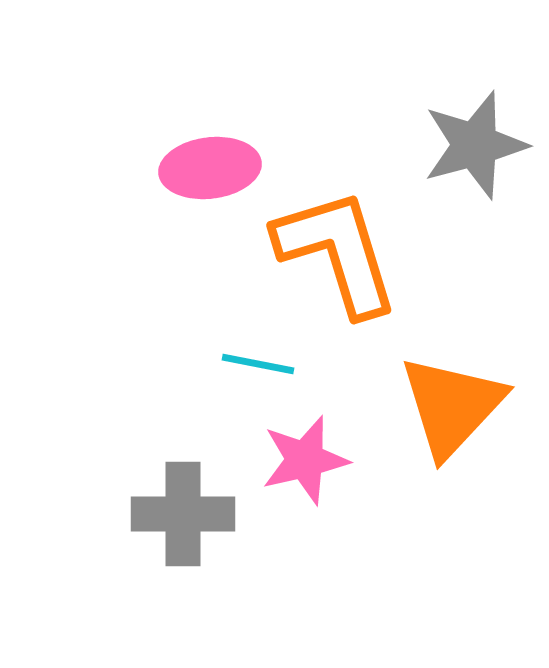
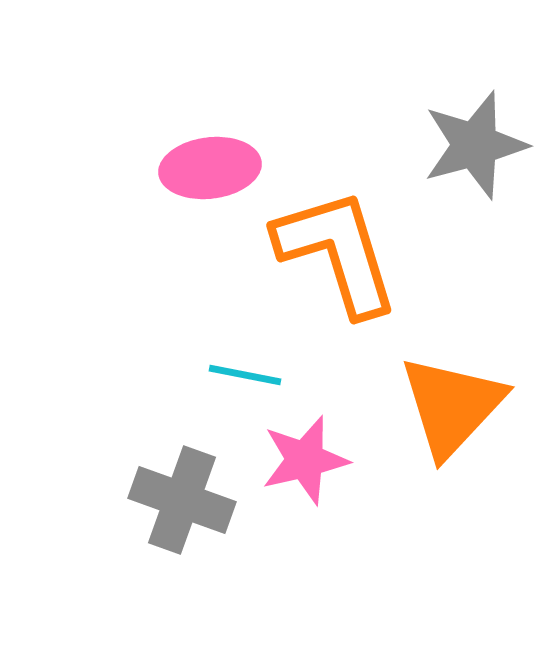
cyan line: moved 13 px left, 11 px down
gray cross: moved 1 px left, 14 px up; rotated 20 degrees clockwise
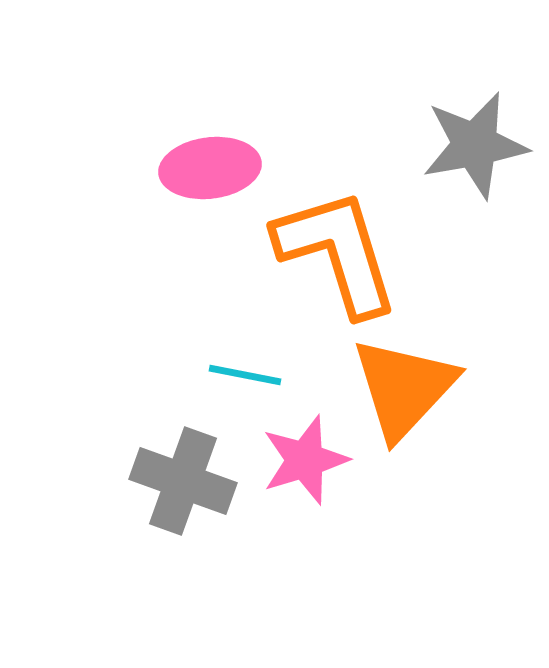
gray star: rotated 5 degrees clockwise
orange triangle: moved 48 px left, 18 px up
pink star: rotated 4 degrees counterclockwise
gray cross: moved 1 px right, 19 px up
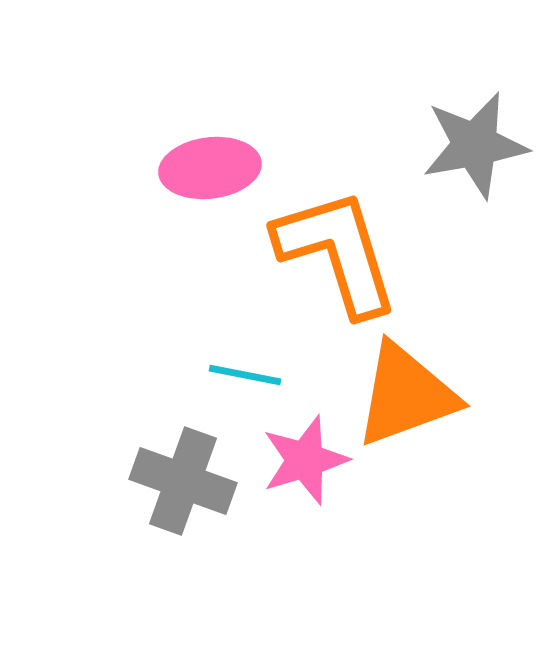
orange triangle: moved 2 px right, 7 px down; rotated 27 degrees clockwise
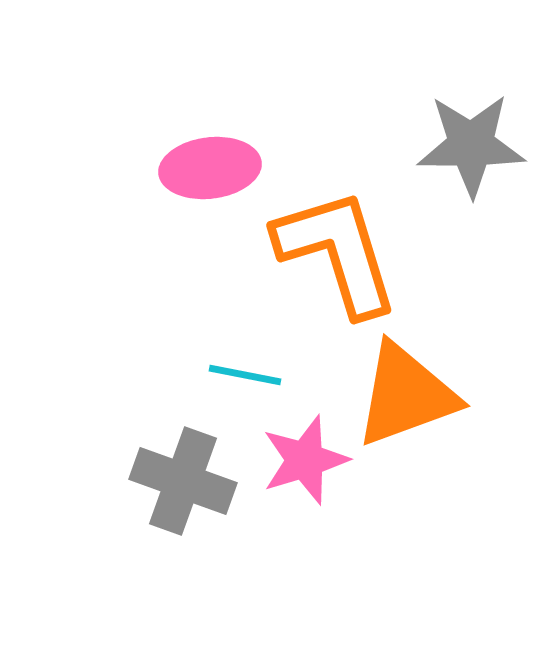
gray star: moved 4 px left; rotated 10 degrees clockwise
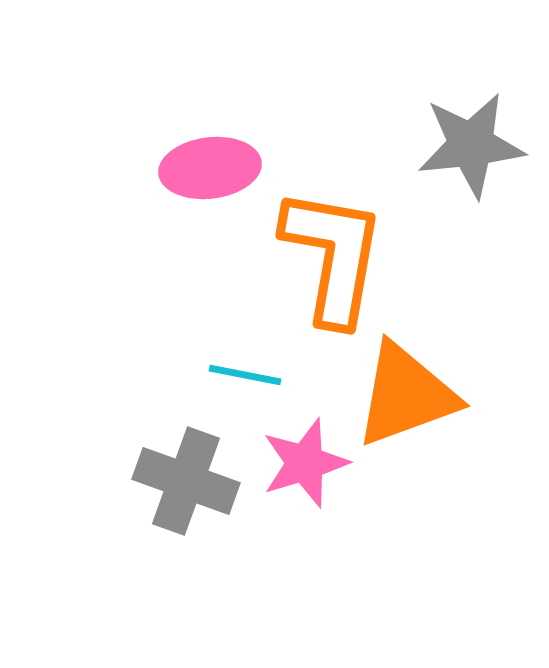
gray star: rotated 6 degrees counterclockwise
orange L-shape: moved 4 px left, 4 px down; rotated 27 degrees clockwise
pink star: moved 3 px down
gray cross: moved 3 px right
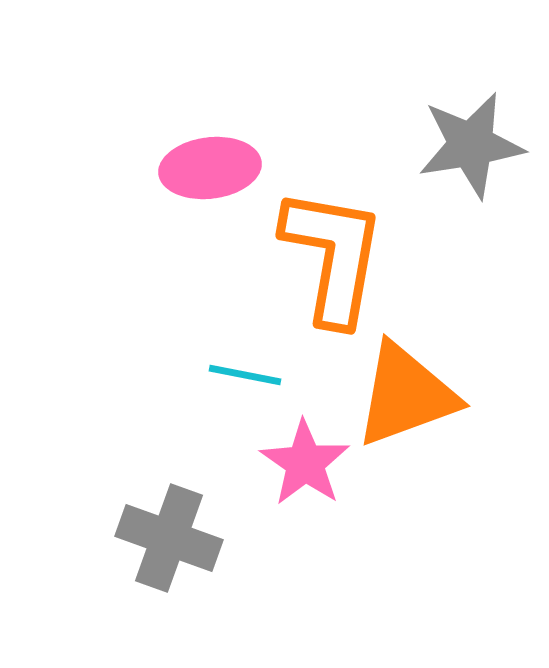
gray star: rotated 3 degrees counterclockwise
pink star: rotated 20 degrees counterclockwise
gray cross: moved 17 px left, 57 px down
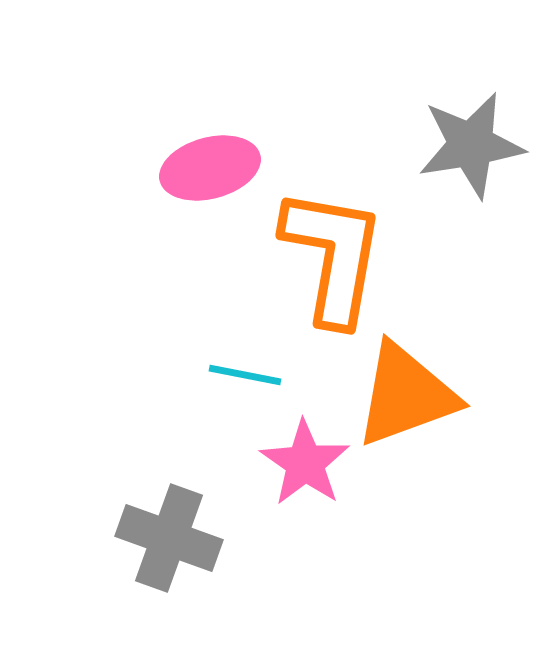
pink ellipse: rotated 8 degrees counterclockwise
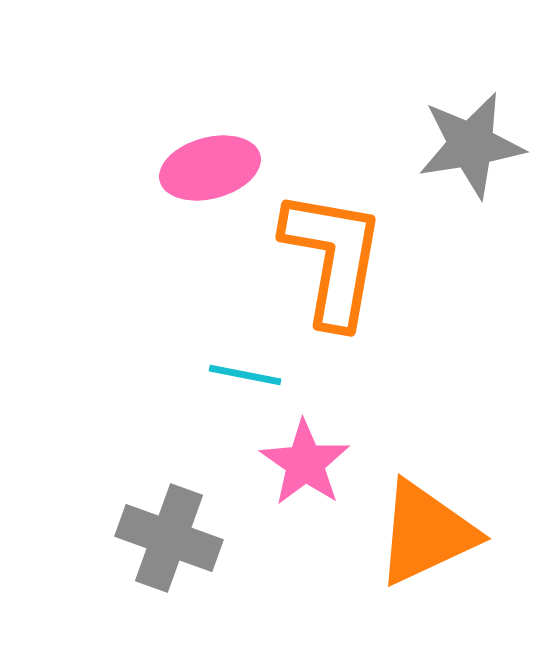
orange L-shape: moved 2 px down
orange triangle: moved 20 px right, 138 px down; rotated 5 degrees counterclockwise
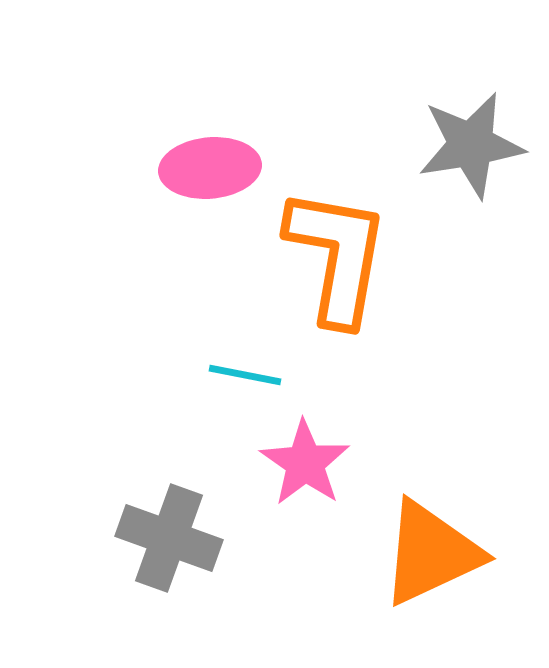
pink ellipse: rotated 10 degrees clockwise
orange L-shape: moved 4 px right, 2 px up
orange triangle: moved 5 px right, 20 px down
